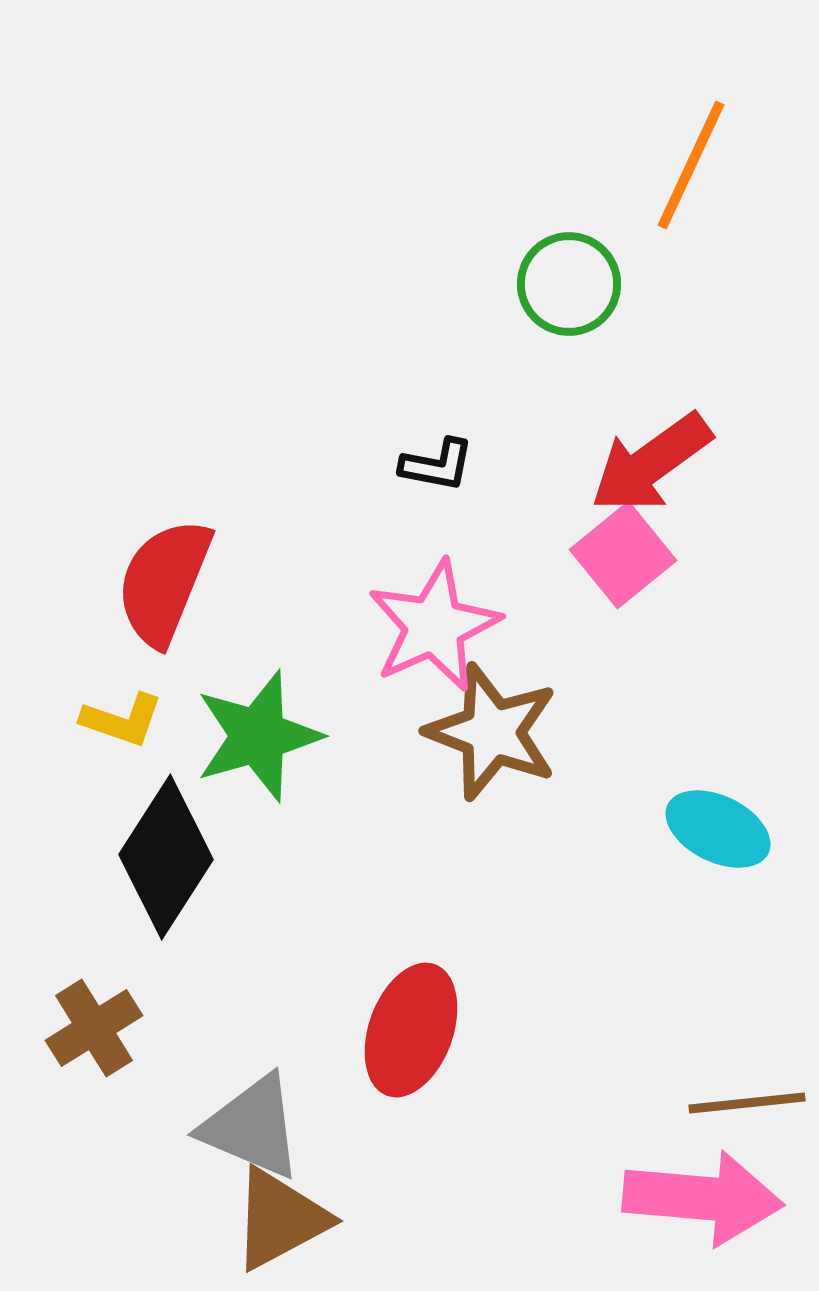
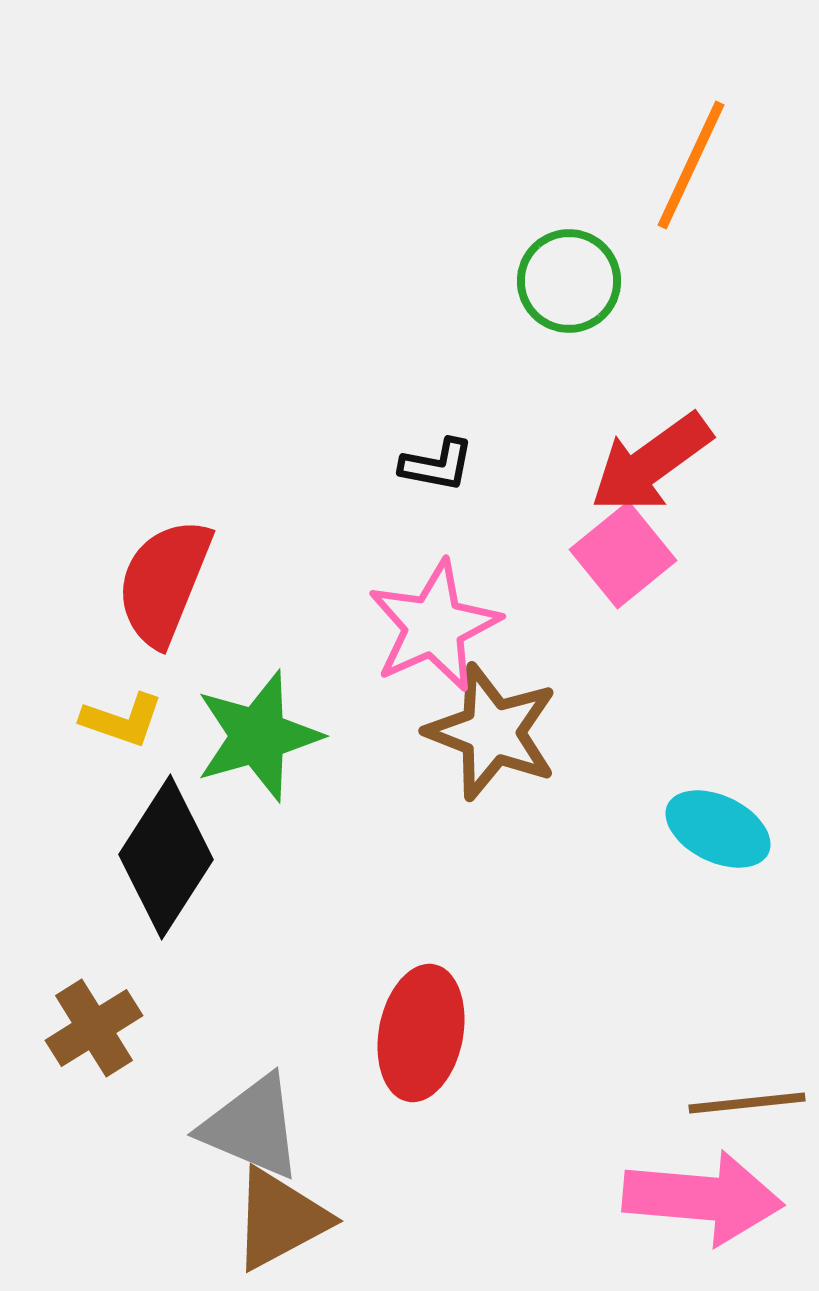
green circle: moved 3 px up
red ellipse: moved 10 px right, 3 px down; rotated 9 degrees counterclockwise
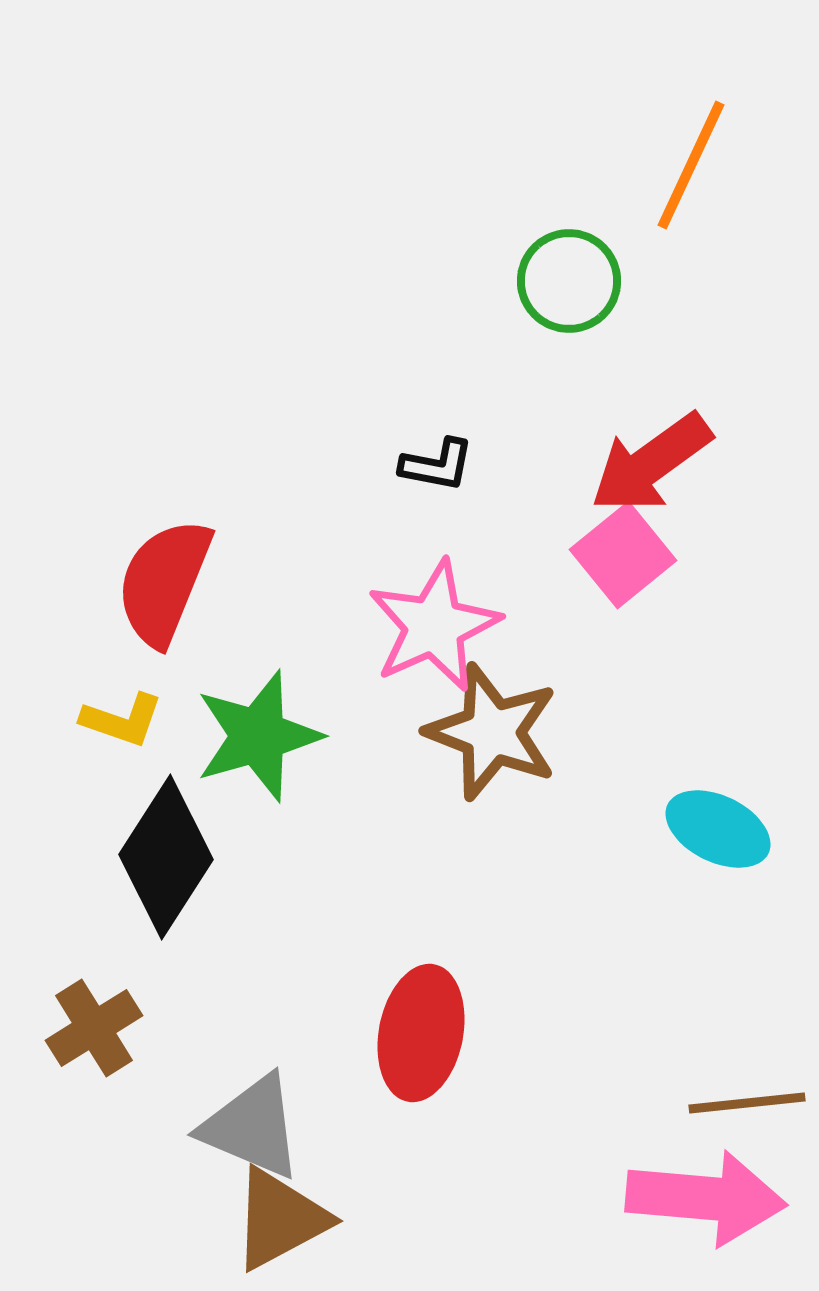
pink arrow: moved 3 px right
